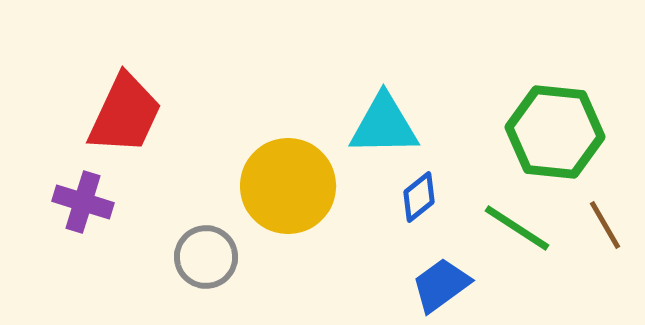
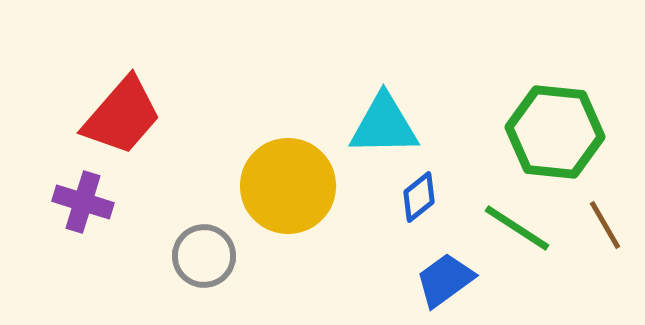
red trapezoid: moved 3 px left, 2 px down; rotated 16 degrees clockwise
gray circle: moved 2 px left, 1 px up
blue trapezoid: moved 4 px right, 5 px up
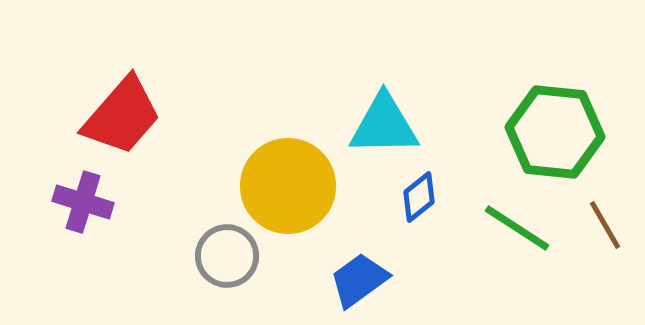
gray circle: moved 23 px right
blue trapezoid: moved 86 px left
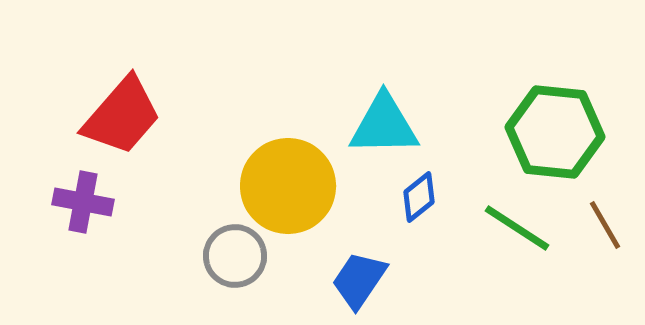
purple cross: rotated 6 degrees counterclockwise
gray circle: moved 8 px right
blue trapezoid: rotated 20 degrees counterclockwise
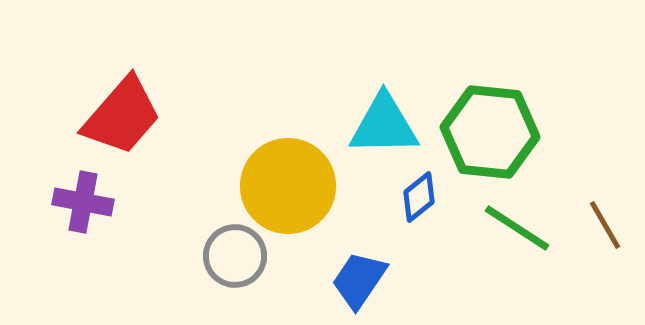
green hexagon: moved 65 px left
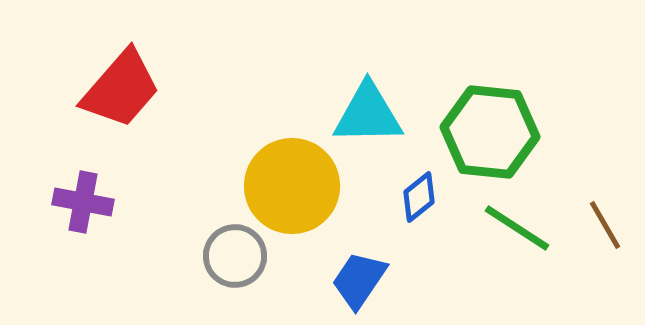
red trapezoid: moved 1 px left, 27 px up
cyan triangle: moved 16 px left, 11 px up
yellow circle: moved 4 px right
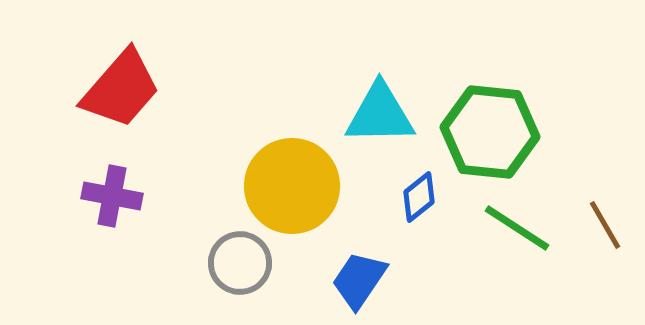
cyan triangle: moved 12 px right
purple cross: moved 29 px right, 6 px up
gray circle: moved 5 px right, 7 px down
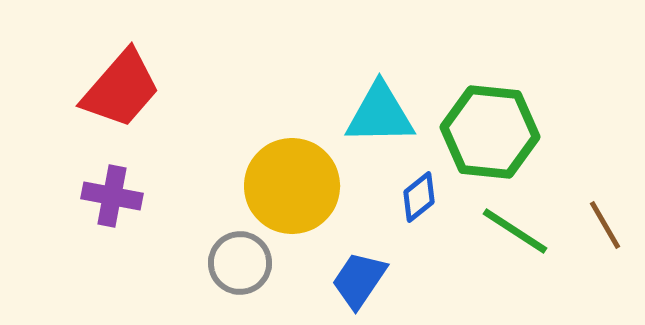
green line: moved 2 px left, 3 px down
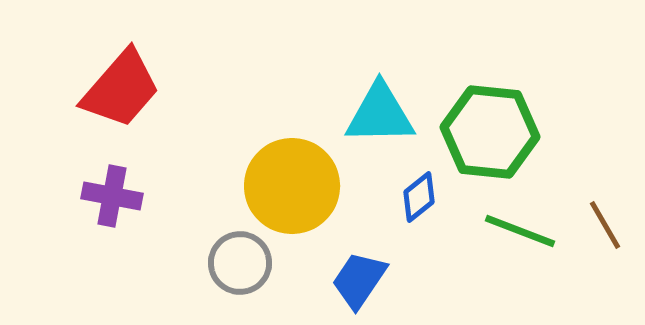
green line: moved 5 px right; rotated 12 degrees counterclockwise
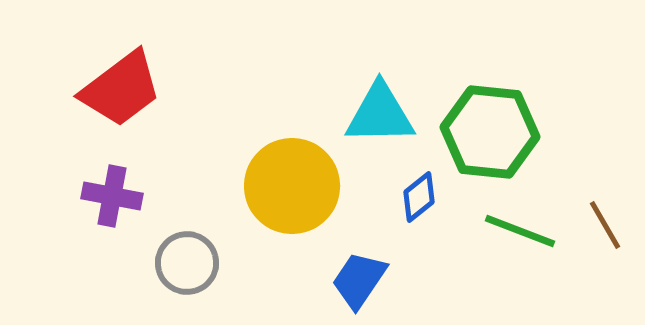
red trapezoid: rotated 12 degrees clockwise
gray circle: moved 53 px left
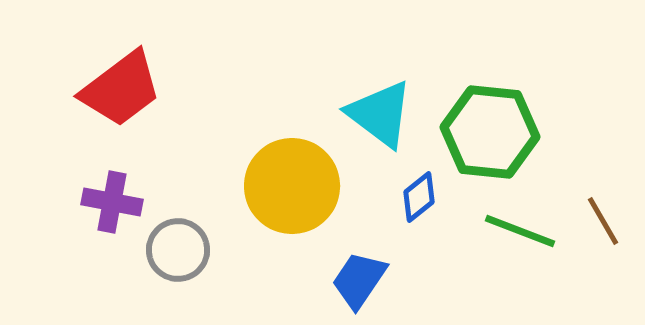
cyan triangle: rotated 38 degrees clockwise
purple cross: moved 6 px down
brown line: moved 2 px left, 4 px up
gray circle: moved 9 px left, 13 px up
